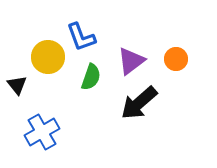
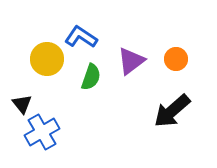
blue L-shape: rotated 144 degrees clockwise
yellow circle: moved 1 px left, 2 px down
black triangle: moved 5 px right, 19 px down
black arrow: moved 33 px right, 8 px down
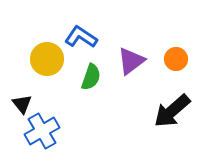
blue cross: moved 1 px up
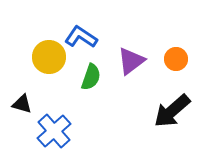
yellow circle: moved 2 px right, 2 px up
black triangle: rotated 35 degrees counterclockwise
blue cross: moved 12 px right; rotated 12 degrees counterclockwise
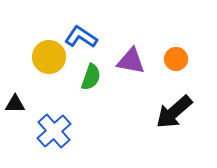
purple triangle: rotated 48 degrees clockwise
black triangle: moved 7 px left; rotated 15 degrees counterclockwise
black arrow: moved 2 px right, 1 px down
